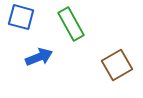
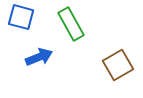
brown square: moved 1 px right
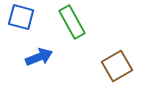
green rectangle: moved 1 px right, 2 px up
brown square: moved 1 px left, 1 px down
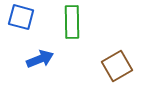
green rectangle: rotated 28 degrees clockwise
blue arrow: moved 1 px right, 2 px down
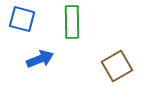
blue square: moved 1 px right, 2 px down
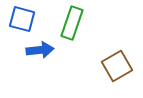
green rectangle: moved 1 px down; rotated 20 degrees clockwise
blue arrow: moved 9 px up; rotated 16 degrees clockwise
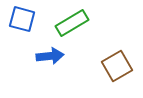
green rectangle: rotated 40 degrees clockwise
blue arrow: moved 10 px right, 6 px down
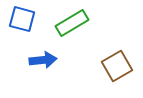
blue arrow: moved 7 px left, 4 px down
